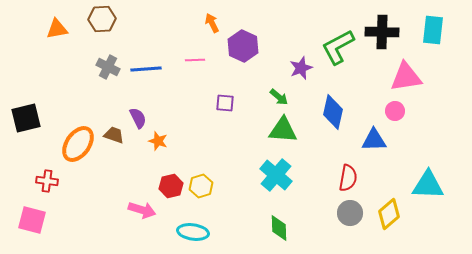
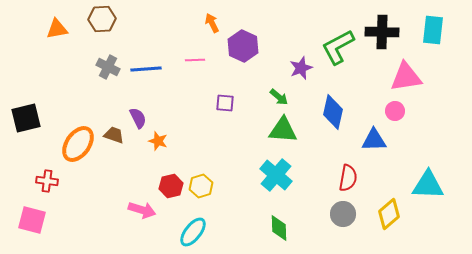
gray circle: moved 7 px left, 1 px down
cyan ellipse: rotated 60 degrees counterclockwise
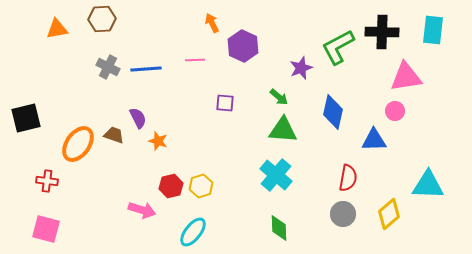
pink square: moved 14 px right, 9 px down
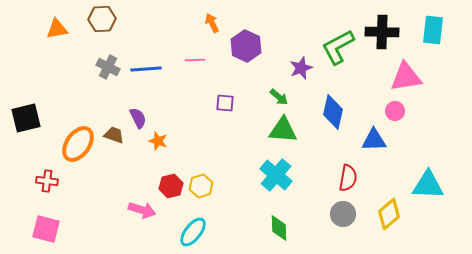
purple hexagon: moved 3 px right
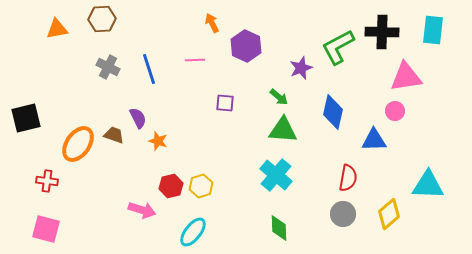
blue line: moved 3 px right; rotated 76 degrees clockwise
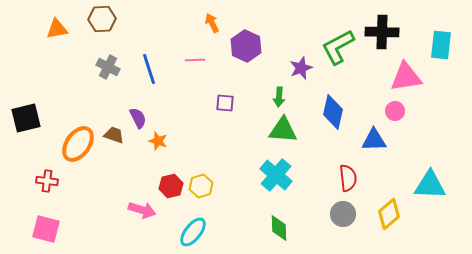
cyan rectangle: moved 8 px right, 15 px down
green arrow: rotated 54 degrees clockwise
red semicircle: rotated 16 degrees counterclockwise
cyan triangle: moved 2 px right
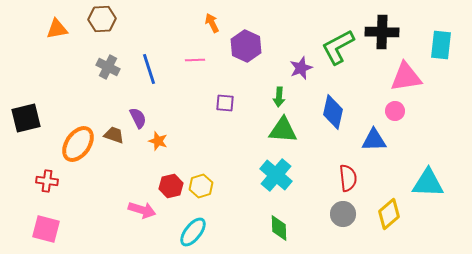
cyan triangle: moved 2 px left, 2 px up
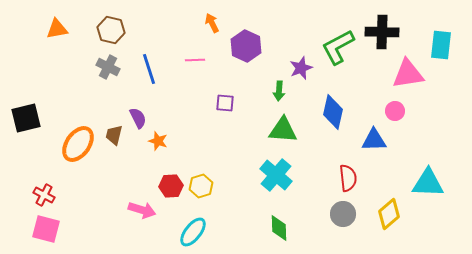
brown hexagon: moved 9 px right, 11 px down; rotated 16 degrees clockwise
pink triangle: moved 2 px right, 3 px up
green arrow: moved 6 px up
brown trapezoid: rotated 95 degrees counterclockwise
red cross: moved 3 px left, 14 px down; rotated 20 degrees clockwise
red hexagon: rotated 10 degrees clockwise
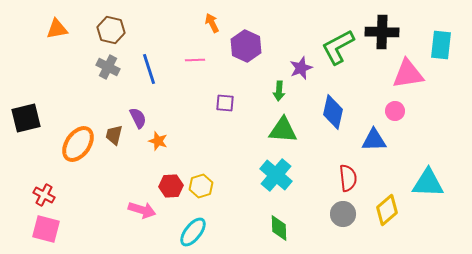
yellow diamond: moved 2 px left, 4 px up
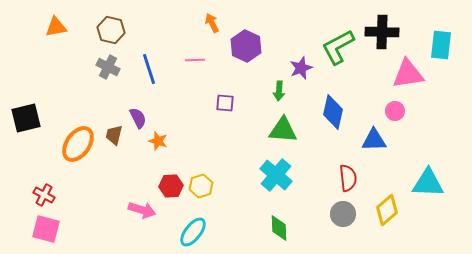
orange triangle: moved 1 px left, 2 px up
